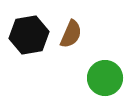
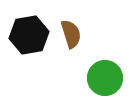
brown semicircle: rotated 40 degrees counterclockwise
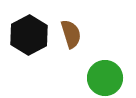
black hexagon: rotated 18 degrees counterclockwise
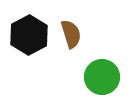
green circle: moved 3 px left, 1 px up
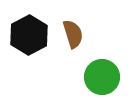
brown semicircle: moved 2 px right
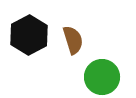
brown semicircle: moved 6 px down
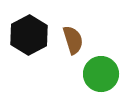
green circle: moved 1 px left, 3 px up
